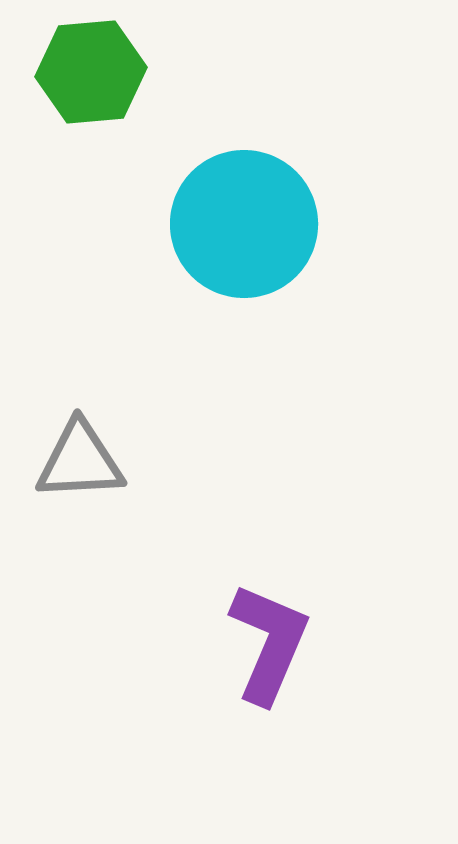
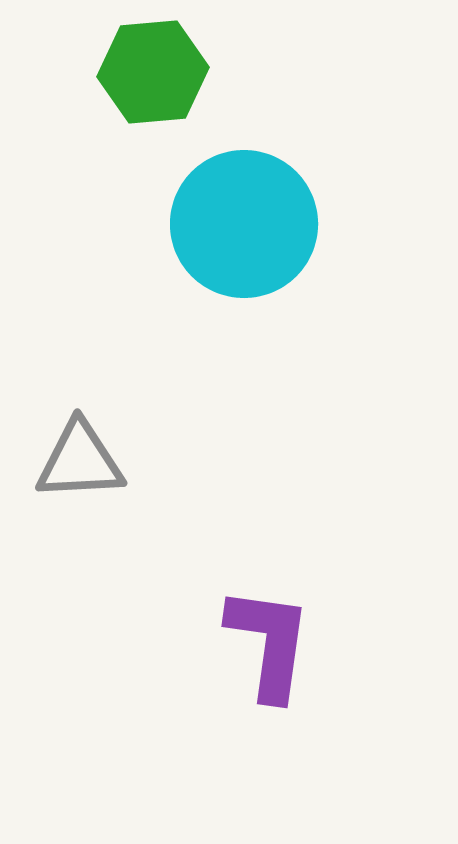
green hexagon: moved 62 px right
purple L-shape: rotated 15 degrees counterclockwise
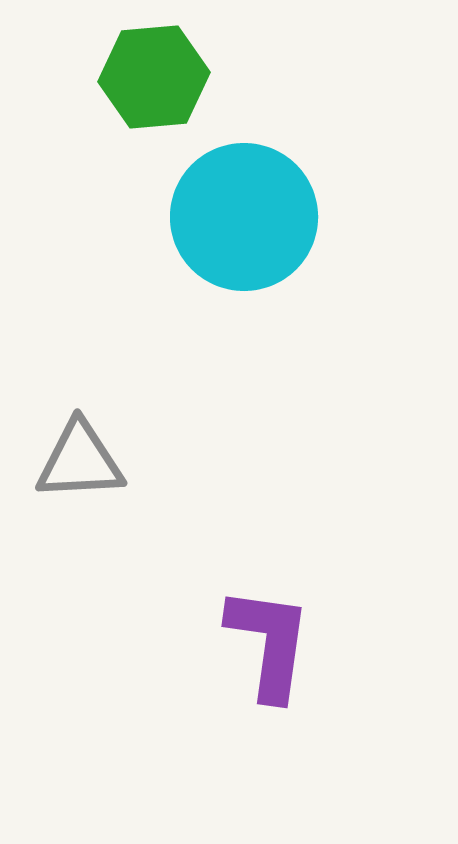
green hexagon: moved 1 px right, 5 px down
cyan circle: moved 7 px up
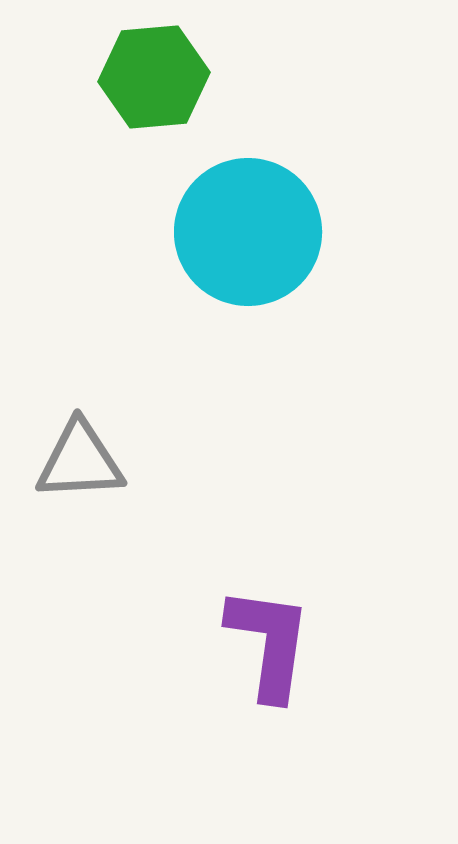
cyan circle: moved 4 px right, 15 px down
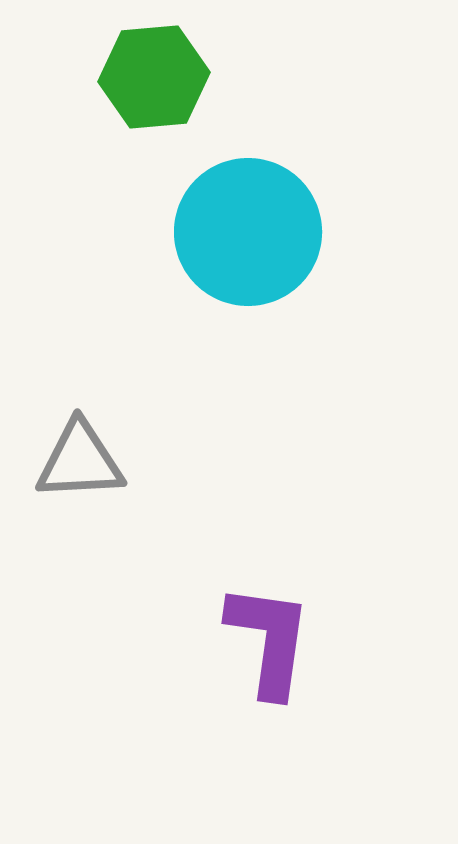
purple L-shape: moved 3 px up
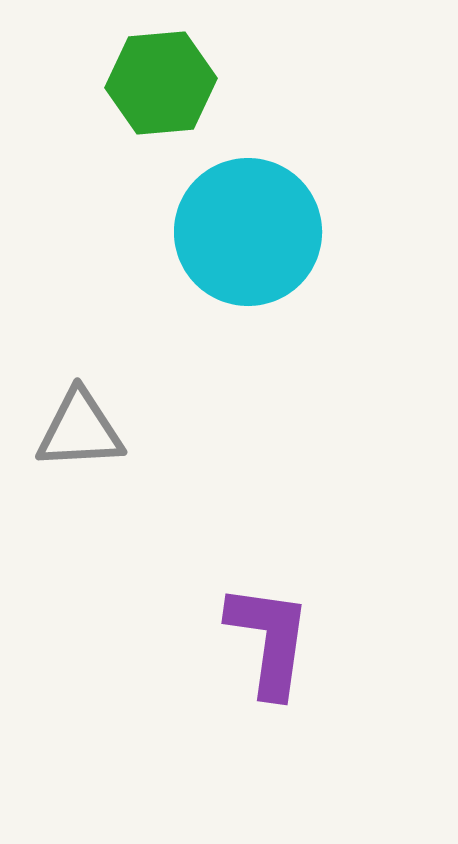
green hexagon: moved 7 px right, 6 px down
gray triangle: moved 31 px up
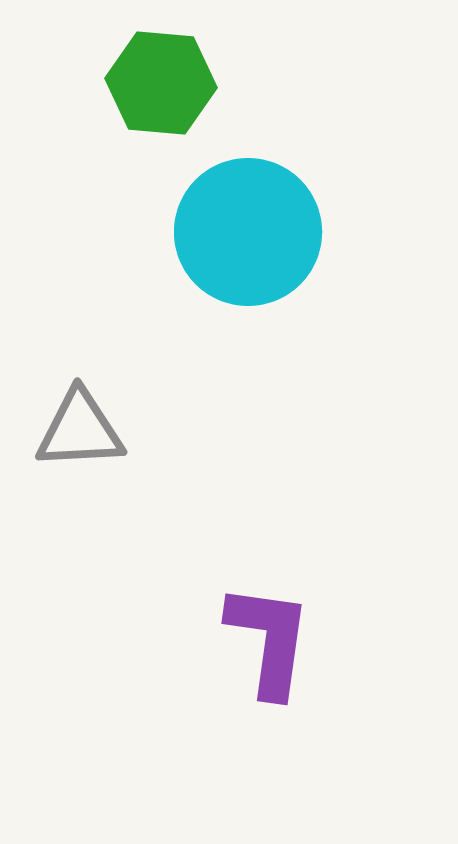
green hexagon: rotated 10 degrees clockwise
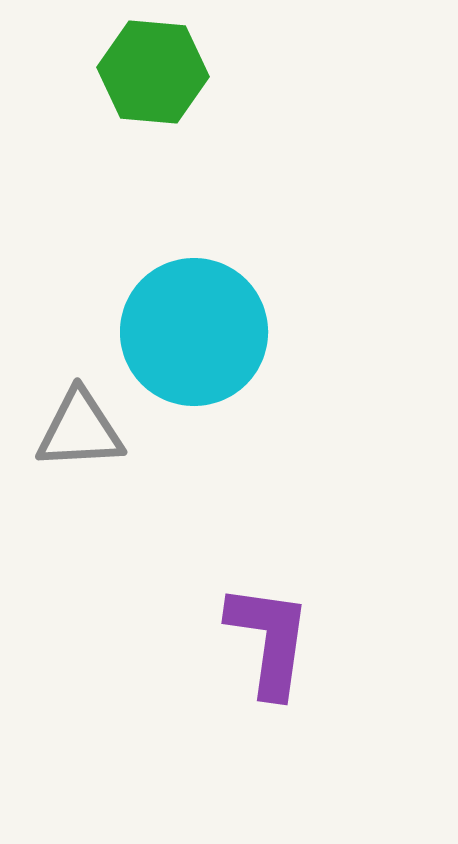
green hexagon: moved 8 px left, 11 px up
cyan circle: moved 54 px left, 100 px down
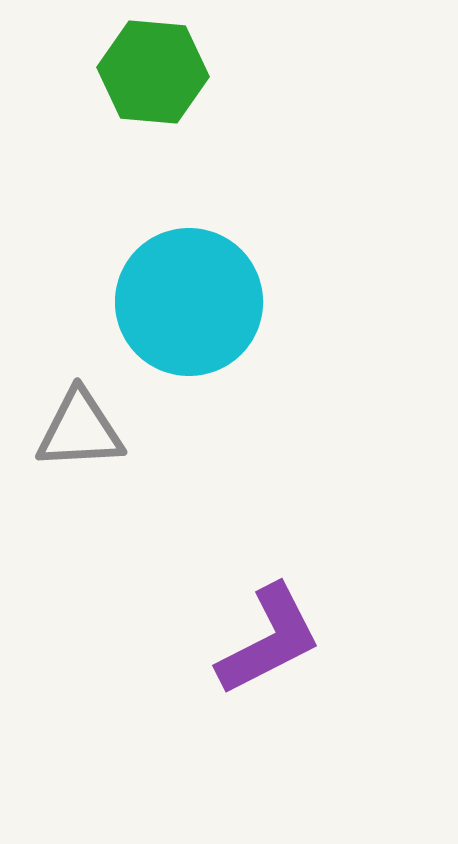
cyan circle: moved 5 px left, 30 px up
purple L-shape: rotated 55 degrees clockwise
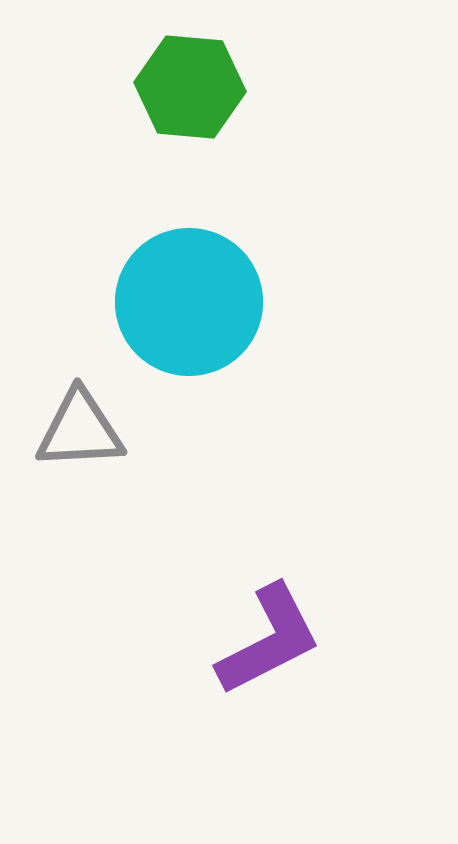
green hexagon: moved 37 px right, 15 px down
